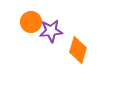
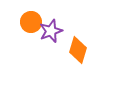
purple star: rotated 15 degrees counterclockwise
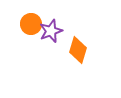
orange circle: moved 2 px down
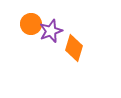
orange diamond: moved 4 px left, 2 px up
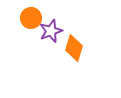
orange circle: moved 6 px up
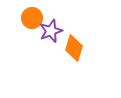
orange circle: moved 1 px right
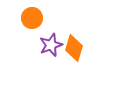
purple star: moved 14 px down
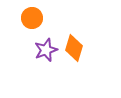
purple star: moved 5 px left, 5 px down
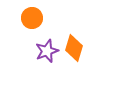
purple star: moved 1 px right, 1 px down
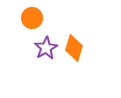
purple star: moved 1 px left, 3 px up; rotated 10 degrees counterclockwise
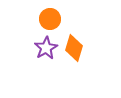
orange circle: moved 18 px right, 1 px down
